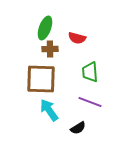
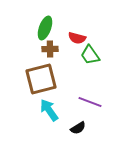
green trapezoid: moved 17 px up; rotated 30 degrees counterclockwise
brown square: rotated 16 degrees counterclockwise
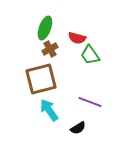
brown cross: rotated 28 degrees counterclockwise
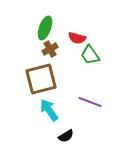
black semicircle: moved 12 px left, 8 px down
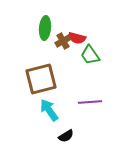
green ellipse: rotated 15 degrees counterclockwise
brown cross: moved 13 px right, 8 px up
purple line: rotated 25 degrees counterclockwise
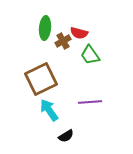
red semicircle: moved 2 px right, 5 px up
brown square: rotated 12 degrees counterclockwise
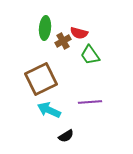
cyan arrow: rotated 30 degrees counterclockwise
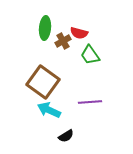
brown square: moved 2 px right, 3 px down; rotated 28 degrees counterclockwise
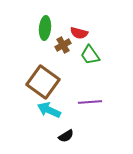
brown cross: moved 4 px down
